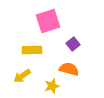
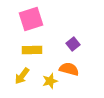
pink square: moved 17 px left, 2 px up
yellow arrow: rotated 18 degrees counterclockwise
yellow star: moved 2 px left, 5 px up
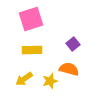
yellow arrow: moved 2 px right, 3 px down; rotated 18 degrees clockwise
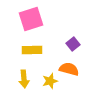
yellow arrow: rotated 60 degrees counterclockwise
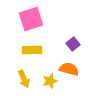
yellow arrow: rotated 18 degrees counterclockwise
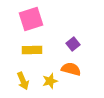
orange semicircle: moved 2 px right
yellow arrow: moved 1 px left, 2 px down
